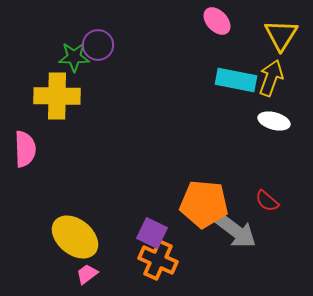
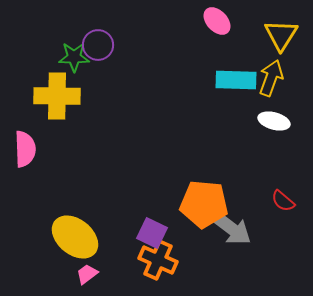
cyan rectangle: rotated 9 degrees counterclockwise
red semicircle: moved 16 px right
gray arrow: moved 5 px left, 3 px up
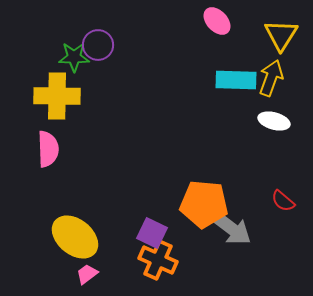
pink semicircle: moved 23 px right
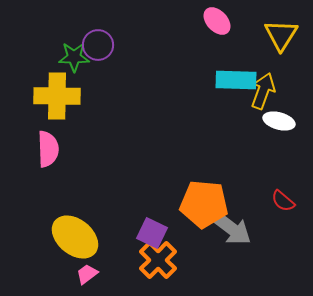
yellow arrow: moved 8 px left, 13 px down
white ellipse: moved 5 px right
orange cross: rotated 21 degrees clockwise
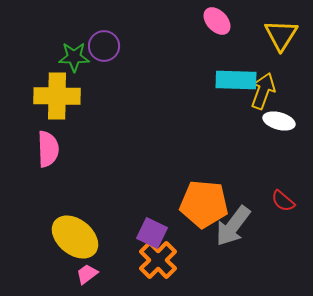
purple circle: moved 6 px right, 1 px down
gray arrow: moved 2 px right, 2 px up; rotated 90 degrees clockwise
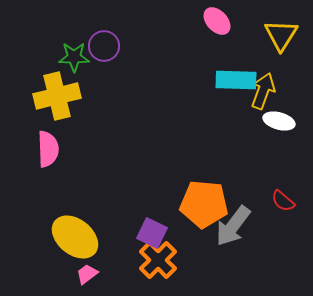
yellow cross: rotated 15 degrees counterclockwise
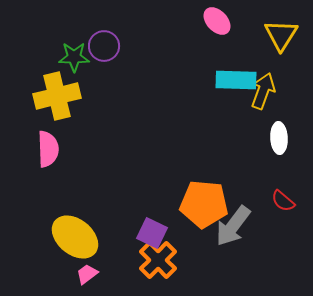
white ellipse: moved 17 px down; rotated 72 degrees clockwise
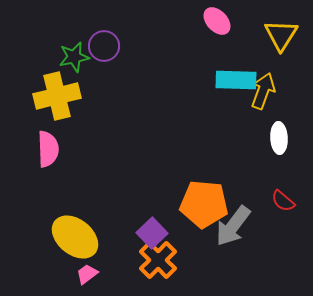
green star: rotated 12 degrees counterclockwise
purple square: rotated 20 degrees clockwise
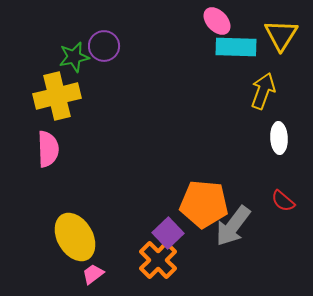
cyan rectangle: moved 33 px up
purple square: moved 16 px right
yellow ellipse: rotated 21 degrees clockwise
pink trapezoid: moved 6 px right
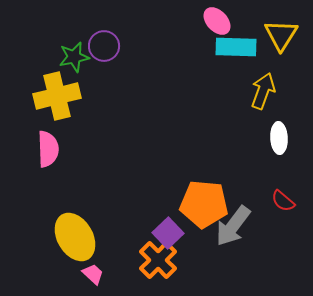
pink trapezoid: rotated 80 degrees clockwise
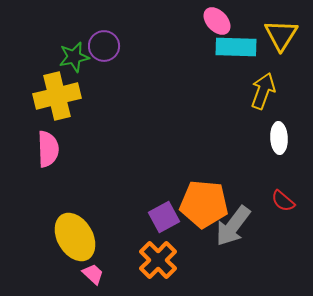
purple square: moved 4 px left, 16 px up; rotated 16 degrees clockwise
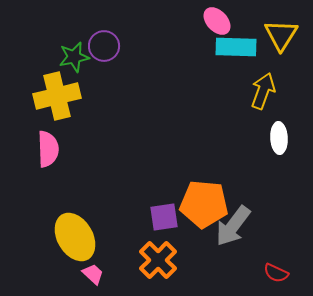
red semicircle: moved 7 px left, 72 px down; rotated 15 degrees counterclockwise
purple square: rotated 20 degrees clockwise
